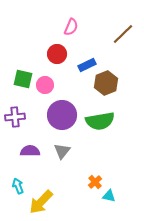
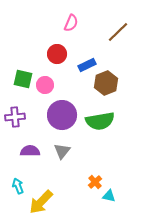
pink semicircle: moved 4 px up
brown line: moved 5 px left, 2 px up
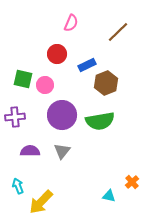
orange cross: moved 37 px right
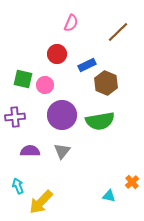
brown hexagon: rotated 15 degrees counterclockwise
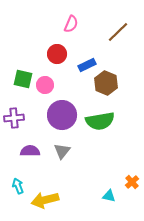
pink semicircle: moved 1 px down
purple cross: moved 1 px left, 1 px down
yellow arrow: moved 4 px right, 2 px up; rotated 32 degrees clockwise
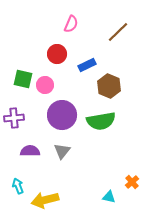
brown hexagon: moved 3 px right, 3 px down
green semicircle: moved 1 px right
cyan triangle: moved 1 px down
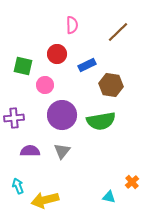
pink semicircle: moved 1 px right, 1 px down; rotated 24 degrees counterclockwise
green square: moved 13 px up
brown hexagon: moved 2 px right, 1 px up; rotated 15 degrees counterclockwise
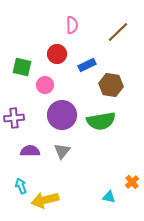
green square: moved 1 px left, 1 px down
cyan arrow: moved 3 px right
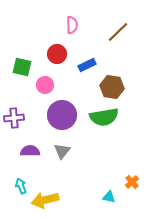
brown hexagon: moved 1 px right, 2 px down
green semicircle: moved 3 px right, 4 px up
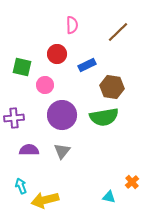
purple semicircle: moved 1 px left, 1 px up
